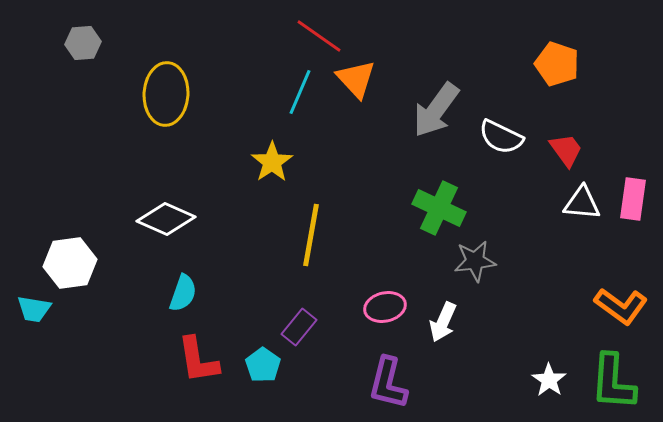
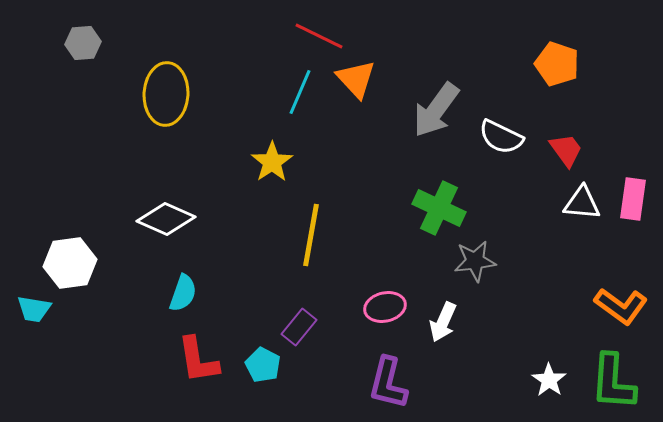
red line: rotated 9 degrees counterclockwise
cyan pentagon: rotated 8 degrees counterclockwise
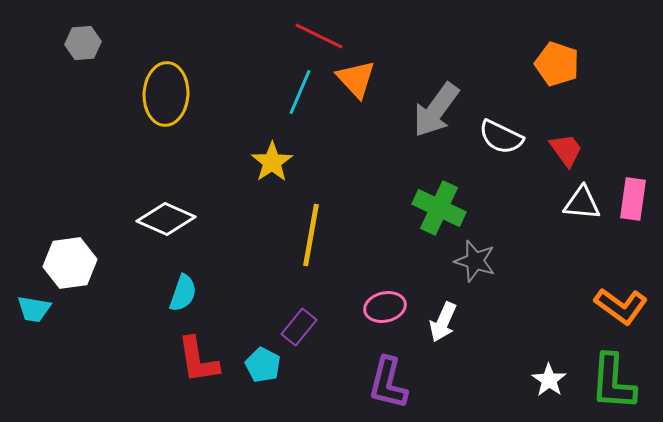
gray star: rotated 24 degrees clockwise
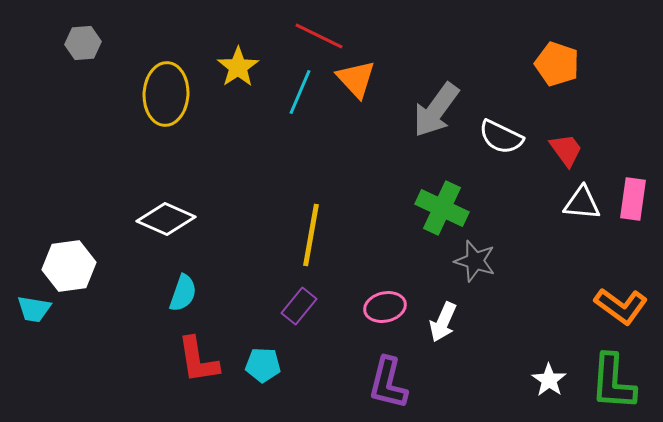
yellow star: moved 34 px left, 95 px up
green cross: moved 3 px right
white hexagon: moved 1 px left, 3 px down
purple rectangle: moved 21 px up
cyan pentagon: rotated 24 degrees counterclockwise
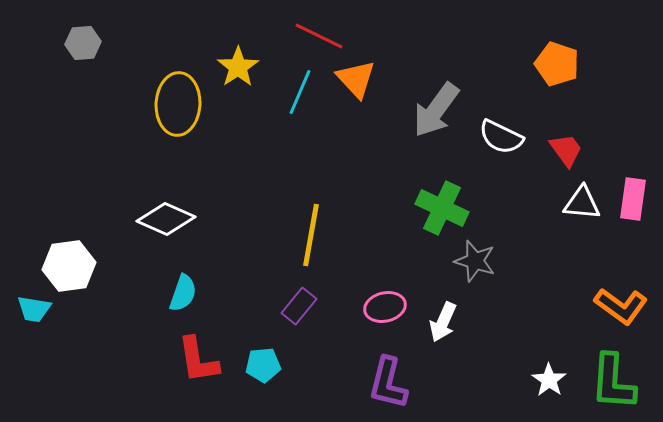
yellow ellipse: moved 12 px right, 10 px down
cyan pentagon: rotated 8 degrees counterclockwise
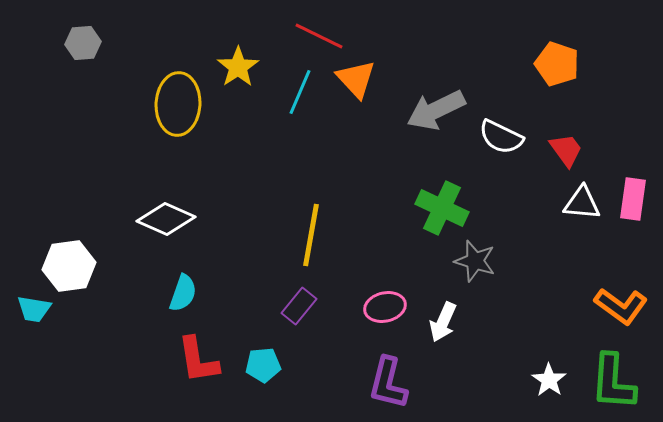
gray arrow: rotated 28 degrees clockwise
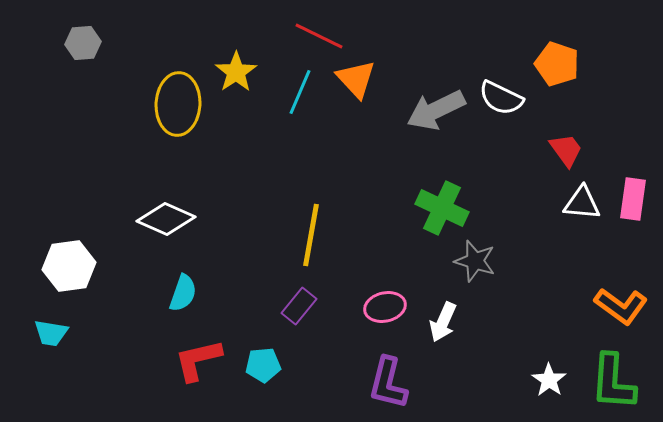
yellow star: moved 2 px left, 5 px down
white semicircle: moved 39 px up
cyan trapezoid: moved 17 px right, 24 px down
red L-shape: rotated 86 degrees clockwise
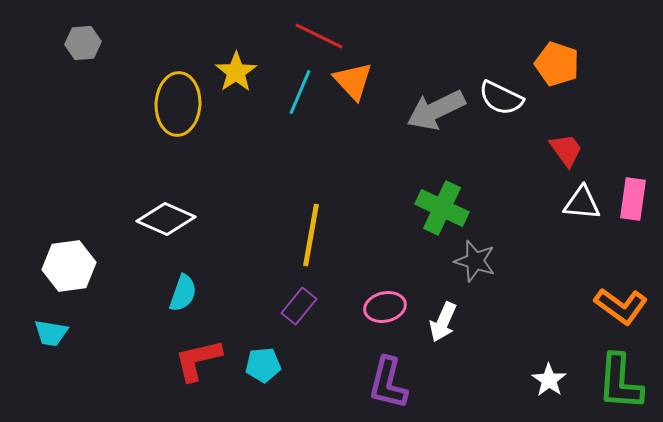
orange triangle: moved 3 px left, 2 px down
green L-shape: moved 7 px right
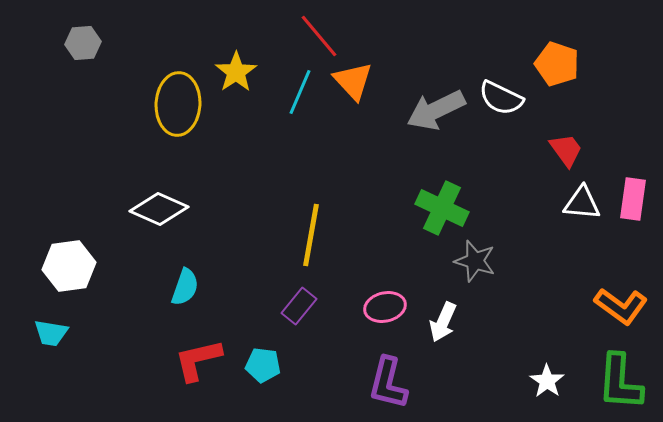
red line: rotated 24 degrees clockwise
white diamond: moved 7 px left, 10 px up
cyan semicircle: moved 2 px right, 6 px up
cyan pentagon: rotated 12 degrees clockwise
white star: moved 2 px left, 1 px down
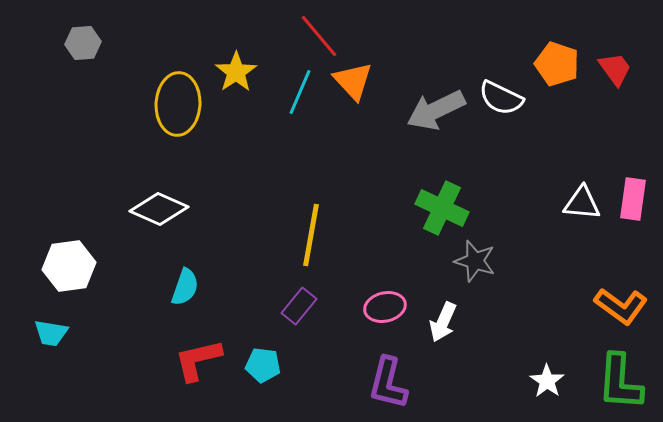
red trapezoid: moved 49 px right, 81 px up
